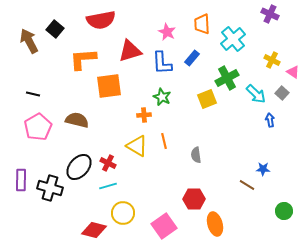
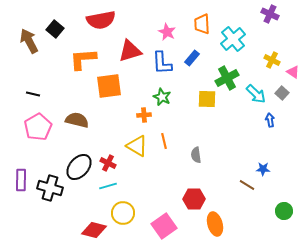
yellow square: rotated 24 degrees clockwise
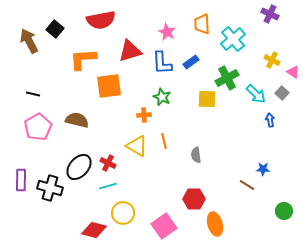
blue rectangle: moved 1 px left, 4 px down; rotated 14 degrees clockwise
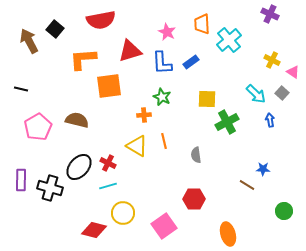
cyan cross: moved 4 px left, 1 px down
green cross: moved 44 px down
black line: moved 12 px left, 5 px up
orange ellipse: moved 13 px right, 10 px down
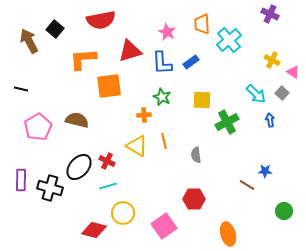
yellow square: moved 5 px left, 1 px down
red cross: moved 1 px left, 2 px up
blue star: moved 2 px right, 2 px down
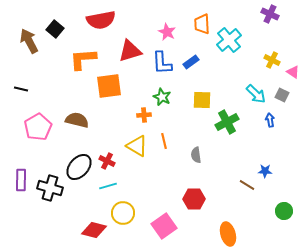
gray square: moved 2 px down; rotated 16 degrees counterclockwise
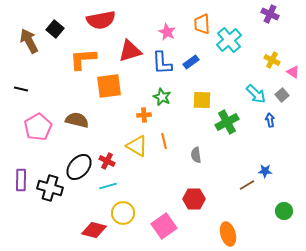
gray square: rotated 24 degrees clockwise
brown line: rotated 63 degrees counterclockwise
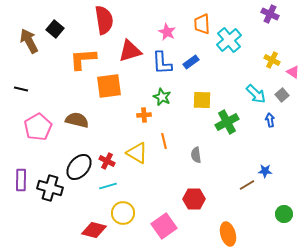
red semicircle: moved 3 px right; rotated 88 degrees counterclockwise
yellow triangle: moved 7 px down
green circle: moved 3 px down
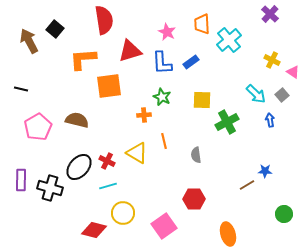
purple cross: rotated 18 degrees clockwise
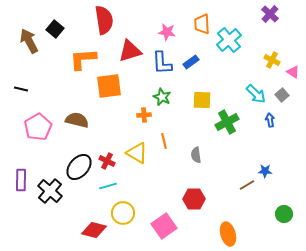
pink star: rotated 18 degrees counterclockwise
black cross: moved 3 px down; rotated 25 degrees clockwise
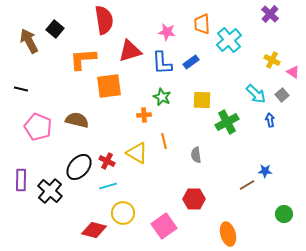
pink pentagon: rotated 20 degrees counterclockwise
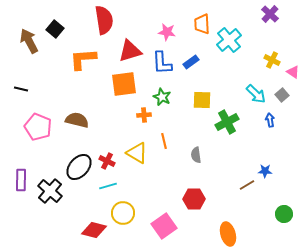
orange square: moved 15 px right, 2 px up
